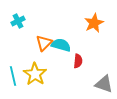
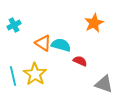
cyan cross: moved 4 px left, 4 px down
orange triangle: moved 1 px left; rotated 42 degrees counterclockwise
red semicircle: moved 2 px right; rotated 72 degrees counterclockwise
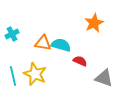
cyan cross: moved 2 px left, 9 px down
orange triangle: rotated 24 degrees counterclockwise
yellow star: rotated 10 degrees counterclockwise
gray triangle: moved 6 px up
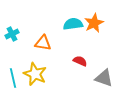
cyan semicircle: moved 12 px right, 21 px up; rotated 24 degrees counterclockwise
cyan line: moved 2 px down
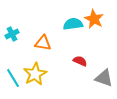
orange star: moved 4 px up; rotated 18 degrees counterclockwise
yellow star: rotated 20 degrees clockwise
cyan line: rotated 18 degrees counterclockwise
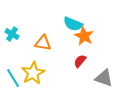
orange star: moved 10 px left, 17 px down
cyan semicircle: rotated 150 degrees counterclockwise
cyan cross: rotated 32 degrees counterclockwise
red semicircle: rotated 72 degrees counterclockwise
yellow star: moved 2 px left, 1 px up
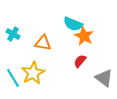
cyan cross: moved 1 px right
gray triangle: rotated 18 degrees clockwise
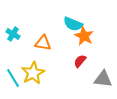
gray triangle: moved 1 px left, 1 px down; rotated 30 degrees counterclockwise
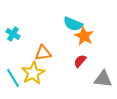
orange triangle: moved 10 px down; rotated 18 degrees counterclockwise
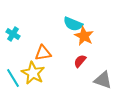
yellow star: rotated 15 degrees counterclockwise
gray triangle: moved 1 px down; rotated 12 degrees clockwise
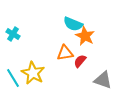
orange star: moved 1 px right
orange triangle: moved 22 px right
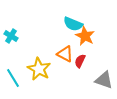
cyan cross: moved 2 px left, 2 px down
orange triangle: moved 1 px down; rotated 36 degrees clockwise
red semicircle: rotated 16 degrees counterclockwise
yellow star: moved 6 px right, 4 px up
gray triangle: moved 1 px right
